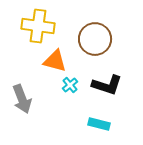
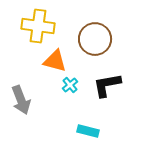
black L-shape: rotated 152 degrees clockwise
gray arrow: moved 1 px left, 1 px down
cyan rectangle: moved 11 px left, 7 px down
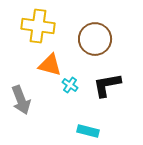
orange triangle: moved 5 px left, 4 px down
cyan cross: rotated 14 degrees counterclockwise
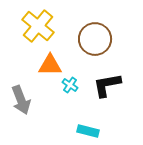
yellow cross: rotated 32 degrees clockwise
orange triangle: rotated 15 degrees counterclockwise
